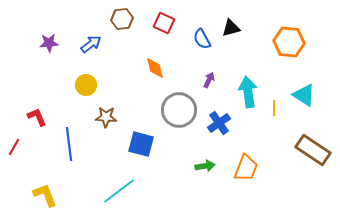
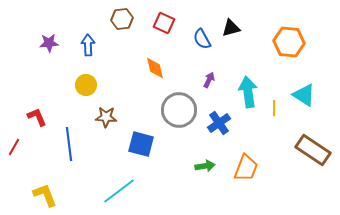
blue arrow: moved 3 px left, 1 px down; rotated 55 degrees counterclockwise
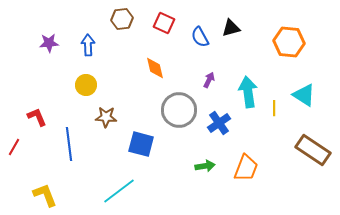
blue semicircle: moved 2 px left, 2 px up
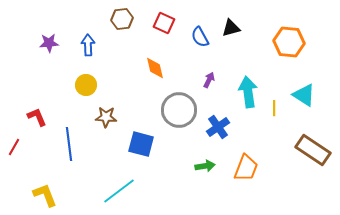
blue cross: moved 1 px left, 4 px down
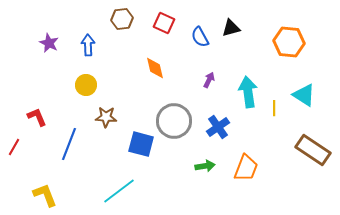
purple star: rotated 30 degrees clockwise
gray circle: moved 5 px left, 11 px down
blue line: rotated 28 degrees clockwise
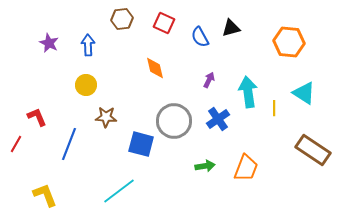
cyan triangle: moved 2 px up
blue cross: moved 8 px up
red line: moved 2 px right, 3 px up
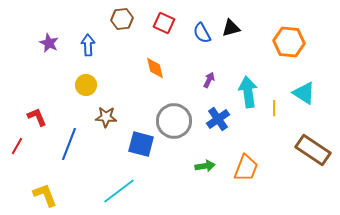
blue semicircle: moved 2 px right, 4 px up
red line: moved 1 px right, 2 px down
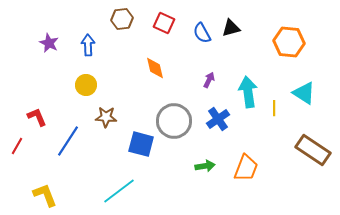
blue line: moved 1 px left, 3 px up; rotated 12 degrees clockwise
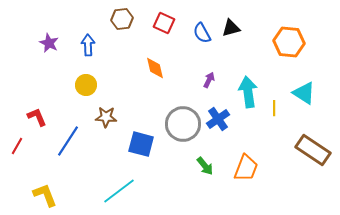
gray circle: moved 9 px right, 3 px down
green arrow: rotated 60 degrees clockwise
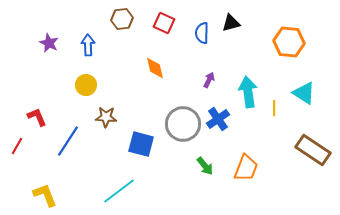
black triangle: moved 5 px up
blue semicircle: rotated 30 degrees clockwise
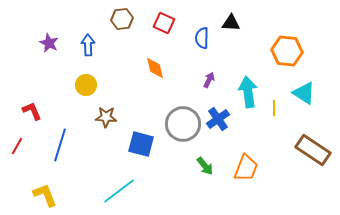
black triangle: rotated 18 degrees clockwise
blue semicircle: moved 5 px down
orange hexagon: moved 2 px left, 9 px down
red L-shape: moved 5 px left, 6 px up
blue line: moved 8 px left, 4 px down; rotated 16 degrees counterclockwise
